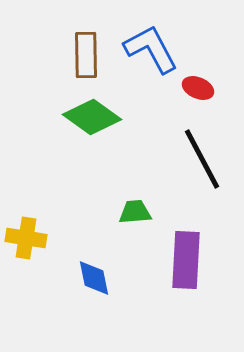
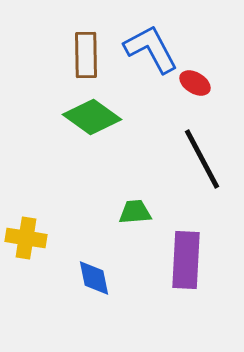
red ellipse: moved 3 px left, 5 px up; rotated 8 degrees clockwise
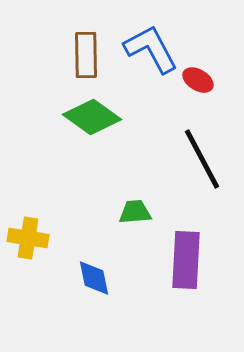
red ellipse: moved 3 px right, 3 px up
yellow cross: moved 2 px right
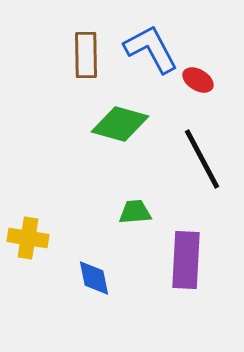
green diamond: moved 28 px right, 7 px down; rotated 20 degrees counterclockwise
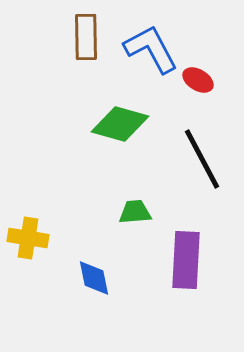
brown rectangle: moved 18 px up
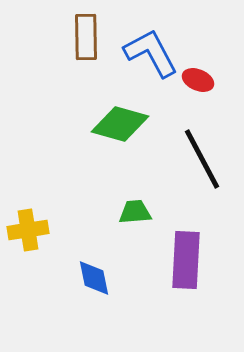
blue L-shape: moved 4 px down
red ellipse: rotated 8 degrees counterclockwise
yellow cross: moved 8 px up; rotated 18 degrees counterclockwise
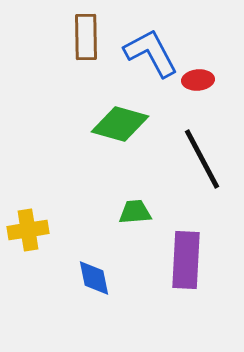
red ellipse: rotated 28 degrees counterclockwise
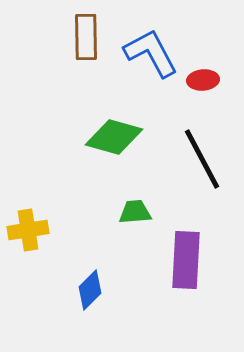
red ellipse: moved 5 px right
green diamond: moved 6 px left, 13 px down
blue diamond: moved 4 px left, 12 px down; rotated 57 degrees clockwise
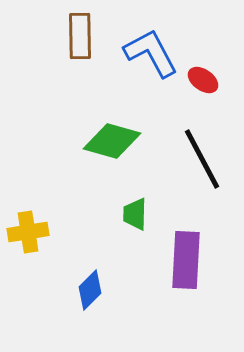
brown rectangle: moved 6 px left, 1 px up
red ellipse: rotated 40 degrees clockwise
green diamond: moved 2 px left, 4 px down
green trapezoid: moved 2 px down; rotated 84 degrees counterclockwise
yellow cross: moved 2 px down
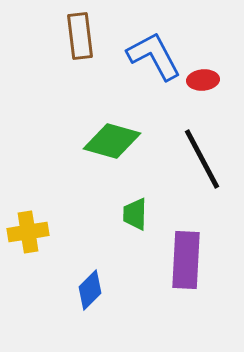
brown rectangle: rotated 6 degrees counterclockwise
blue L-shape: moved 3 px right, 3 px down
red ellipse: rotated 40 degrees counterclockwise
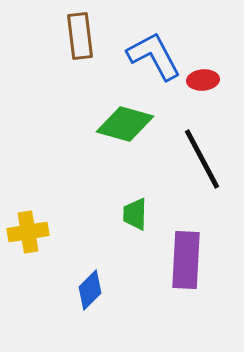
green diamond: moved 13 px right, 17 px up
